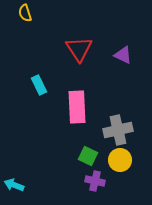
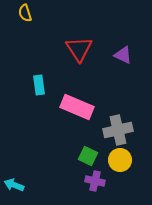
cyan rectangle: rotated 18 degrees clockwise
pink rectangle: rotated 64 degrees counterclockwise
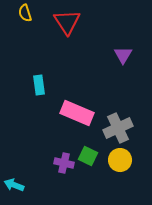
red triangle: moved 12 px left, 27 px up
purple triangle: rotated 36 degrees clockwise
pink rectangle: moved 6 px down
gray cross: moved 2 px up; rotated 12 degrees counterclockwise
purple cross: moved 31 px left, 18 px up
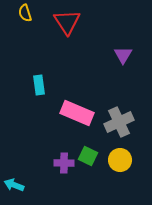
gray cross: moved 1 px right, 6 px up
purple cross: rotated 12 degrees counterclockwise
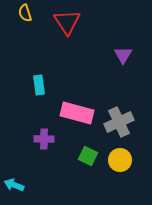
pink rectangle: rotated 8 degrees counterclockwise
purple cross: moved 20 px left, 24 px up
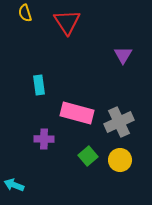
green square: rotated 24 degrees clockwise
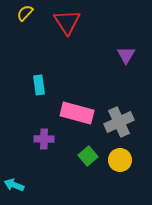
yellow semicircle: rotated 60 degrees clockwise
purple triangle: moved 3 px right
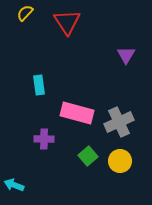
yellow circle: moved 1 px down
